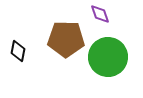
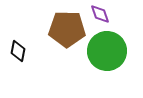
brown pentagon: moved 1 px right, 10 px up
green circle: moved 1 px left, 6 px up
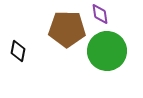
purple diamond: rotated 10 degrees clockwise
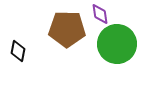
green circle: moved 10 px right, 7 px up
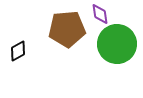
brown pentagon: rotated 6 degrees counterclockwise
black diamond: rotated 50 degrees clockwise
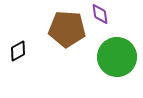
brown pentagon: rotated 9 degrees clockwise
green circle: moved 13 px down
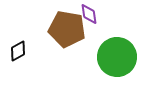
purple diamond: moved 11 px left
brown pentagon: rotated 6 degrees clockwise
